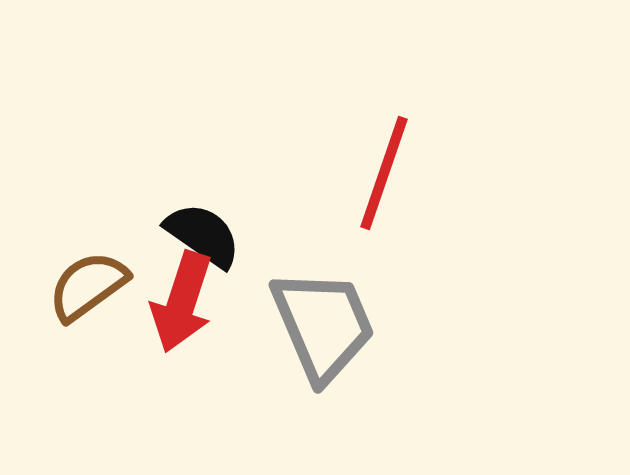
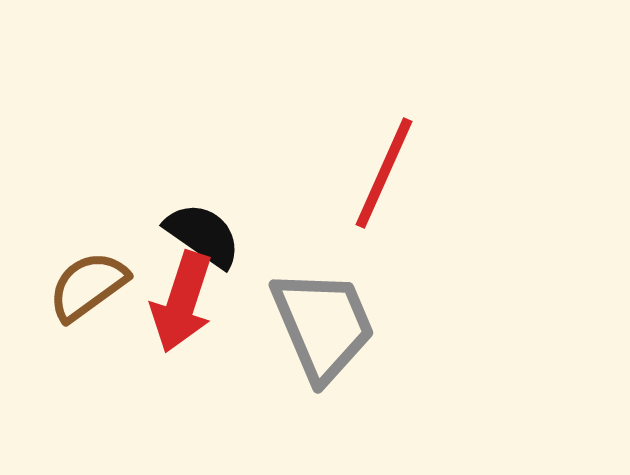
red line: rotated 5 degrees clockwise
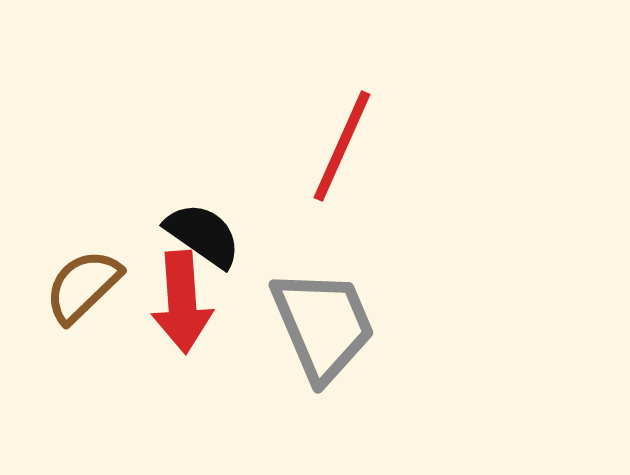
red line: moved 42 px left, 27 px up
brown semicircle: moved 5 px left; rotated 8 degrees counterclockwise
red arrow: rotated 22 degrees counterclockwise
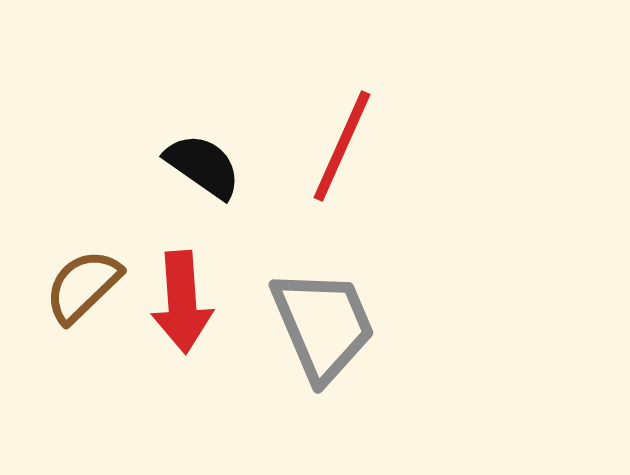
black semicircle: moved 69 px up
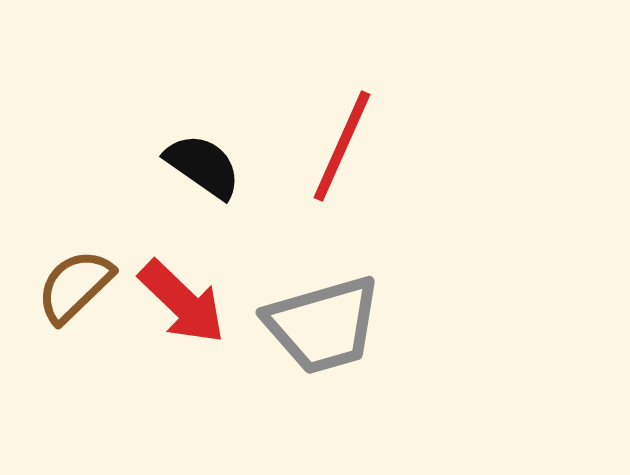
brown semicircle: moved 8 px left
red arrow: rotated 42 degrees counterclockwise
gray trapezoid: rotated 97 degrees clockwise
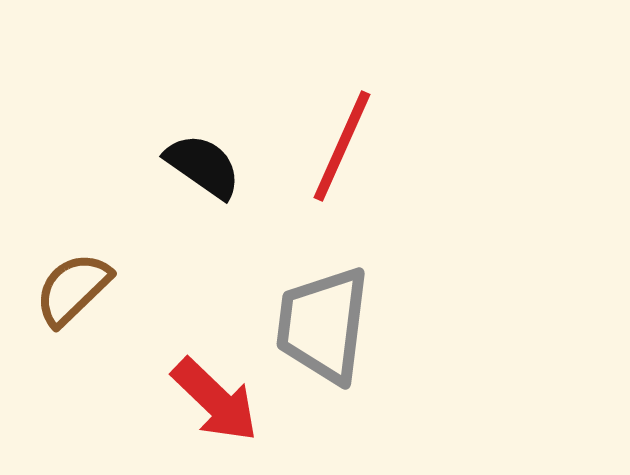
brown semicircle: moved 2 px left, 3 px down
red arrow: moved 33 px right, 98 px down
gray trapezoid: rotated 113 degrees clockwise
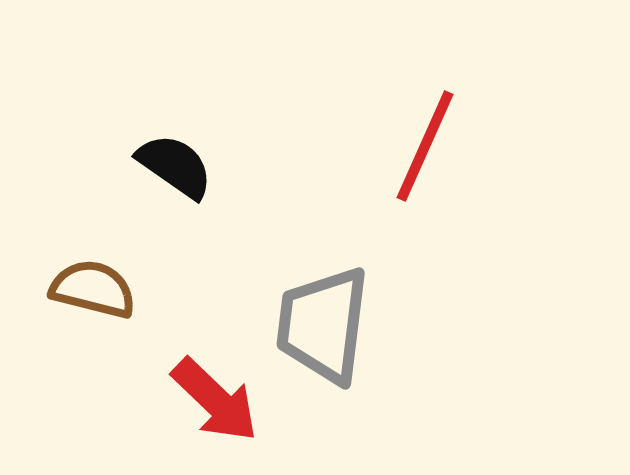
red line: moved 83 px right
black semicircle: moved 28 px left
brown semicircle: moved 20 px right; rotated 58 degrees clockwise
